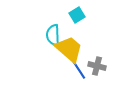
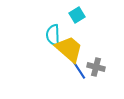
gray cross: moved 1 px left, 1 px down
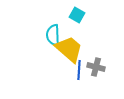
cyan square: rotated 28 degrees counterclockwise
blue line: rotated 36 degrees clockwise
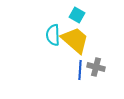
yellow trapezoid: moved 6 px right, 9 px up
blue line: moved 1 px right
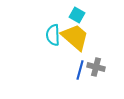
yellow trapezoid: moved 3 px up
blue line: rotated 12 degrees clockwise
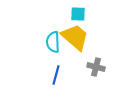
cyan square: moved 1 px right, 1 px up; rotated 28 degrees counterclockwise
cyan semicircle: moved 7 px down
blue line: moved 24 px left, 5 px down
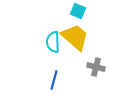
cyan square: moved 3 px up; rotated 21 degrees clockwise
blue line: moved 2 px left, 5 px down
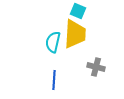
yellow trapezoid: moved 3 px up; rotated 52 degrees clockwise
cyan semicircle: rotated 15 degrees clockwise
blue line: rotated 12 degrees counterclockwise
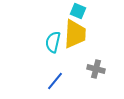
gray cross: moved 2 px down
blue line: moved 1 px right, 1 px down; rotated 36 degrees clockwise
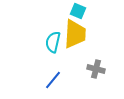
blue line: moved 2 px left, 1 px up
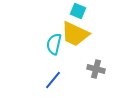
yellow trapezoid: rotated 112 degrees clockwise
cyan semicircle: moved 1 px right, 2 px down
